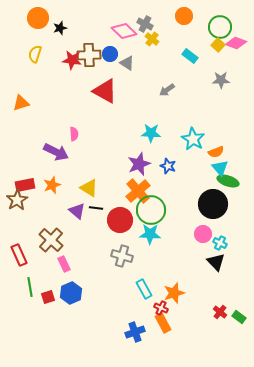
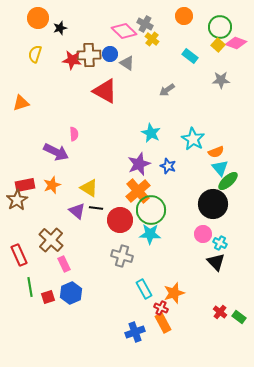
cyan star at (151, 133): rotated 24 degrees clockwise
green ellipse at (228, 181): rotated 60 degrees counterclockwise
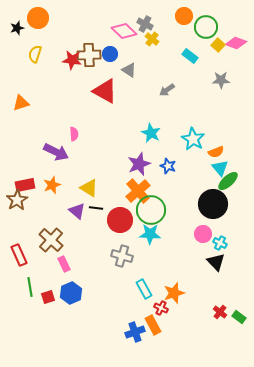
green circle at (220, 27): moved 14 px left
black star at (60, 28): moved 43 px left
gray triangle at (127, 63): moved 2 px right, 7 px down
orange rectangle at (163, 323): moved 10 px left, 2 px down
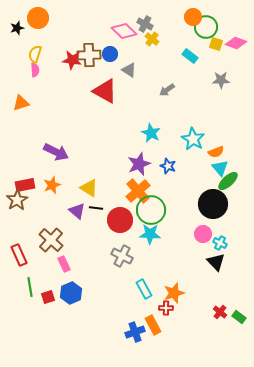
orange circle at (184, 16): moved 9 px right, 1 px down
yellow square at (218, 45): moved 2 px left, 1 px up; rotated 24 degrees counterclockwise
pink semicircle at (74, 134): moved 39 px left, 64 px up
gray cross at (122, 256): rotated 10 degrees clockwise
red cross at (161, 308): moved 5 px right; rotated 24 degrees counterclockwise
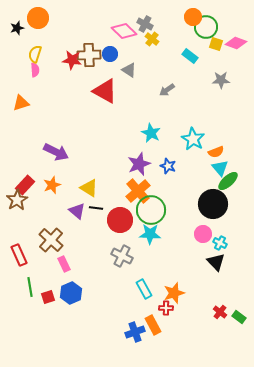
red rectangle at (25, 185): rotated 36 degrees counterclockwise
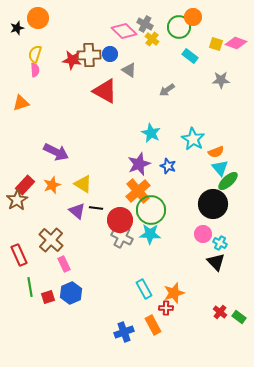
green circle at (206, 27): moved 27 px left
yellow triangle at (89, 188): moved 6 px left, 4 px up
gray cross at (122, 256): moved 19 px up
blue cross at (135, 332): moved 11 px left
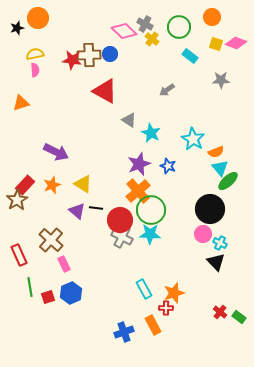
orange circle at (193, 17): moved 19 px right
yellow semicircle at (35, 54): rotated 60 degrees clockwise
gray triangle at (129, 70): moved 50 px down
black circle at (213, 204): moved 3 px left, 5 px down
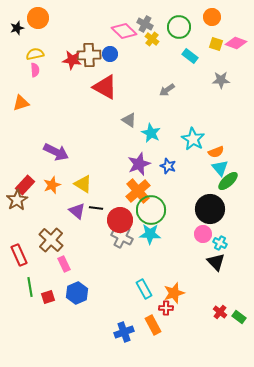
red triangle at (105, 91): moved 4 px up
blue hexagon at (71, 293): moved 6 px right
